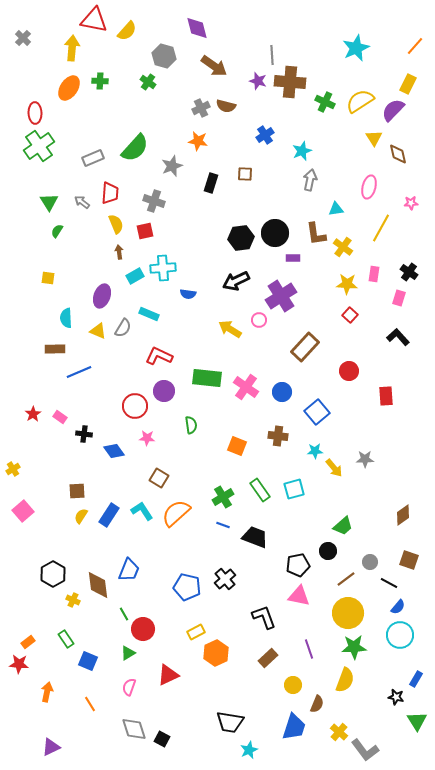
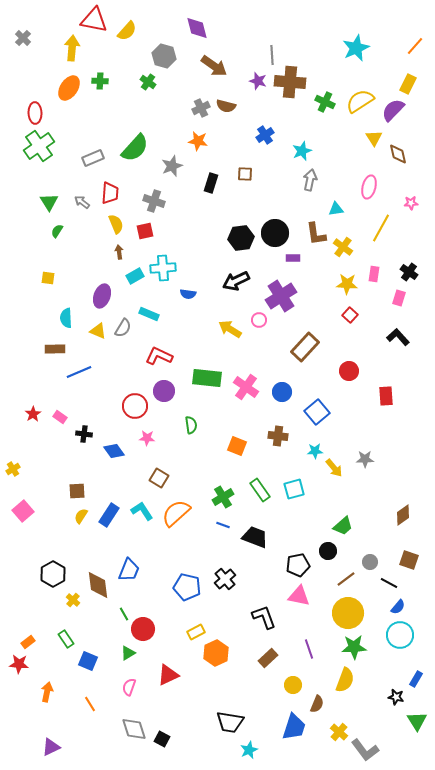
yellow cross at (73, 600): rotated 16 degrees clockwise
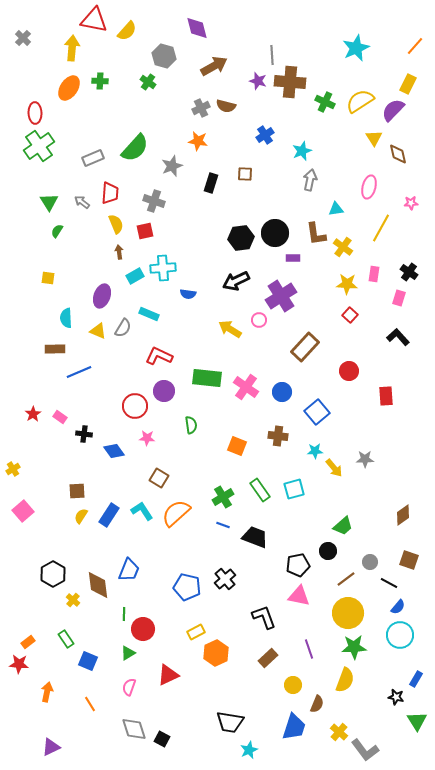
brown arrow at (214, 66): rotated 64 degrees counterclockwise
green line at (124, 614): rotated 32 degrees clockwise
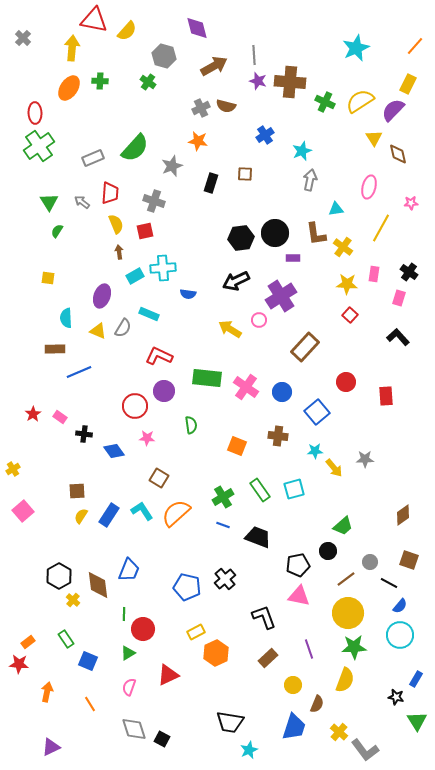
gray line at (272, 55): moved 18 px left
red circle at (349, 371): moved 3 px left, 11 px down
black trapezoid at (255, 537): moved 3 px right
black hexagon at (53, 574): moved 6 px right, 2 px down
blue semicircle at (398, 607): moved 2 px right, 1 px up
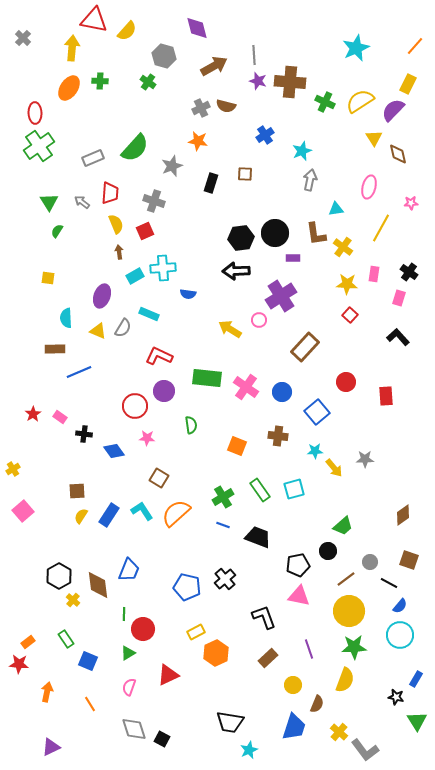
red square at (145, 231): rotated 12 degrees counterclockwise
black arrow at (236, 281): moved 10 px up; rotated 24 degrees clockwise
yellow circle at (348, 613): moved 1 px right, 2 px up
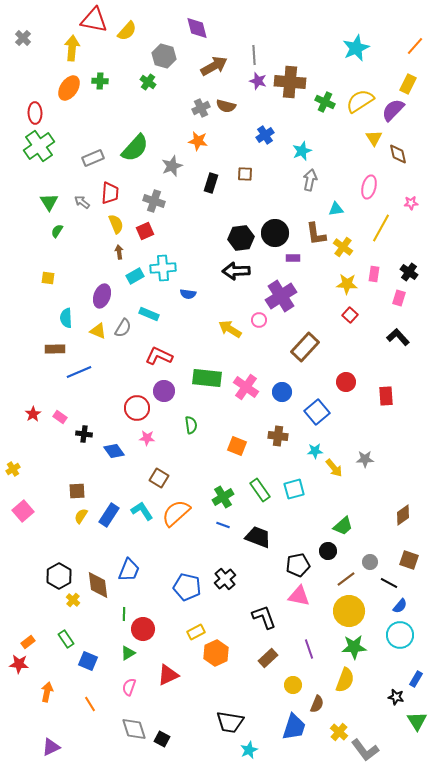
red circle at (135, 406): moved 2 px right, 2 px down
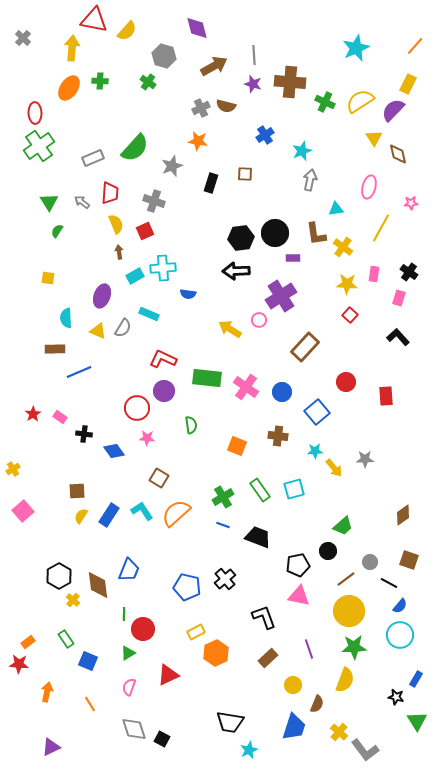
purple star at (258, 81): moved 5 px left, 3 px down
red L-shape at (159, 356): moved 4 px right, 3 px down
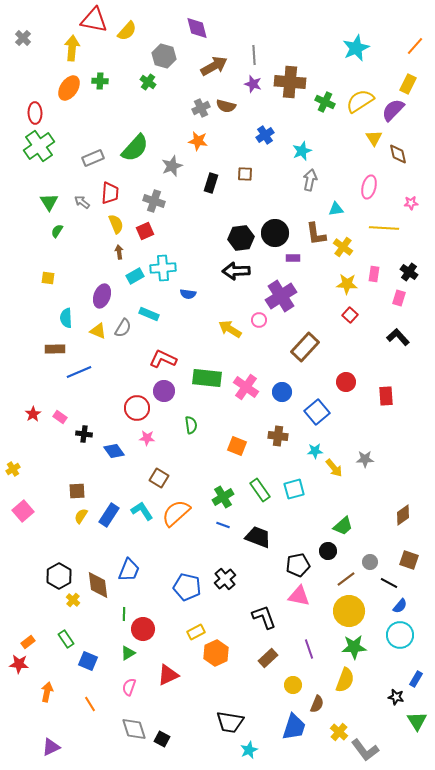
yellow line at (381, 228): moved 3 px right; rotated 64 degrees clockwise
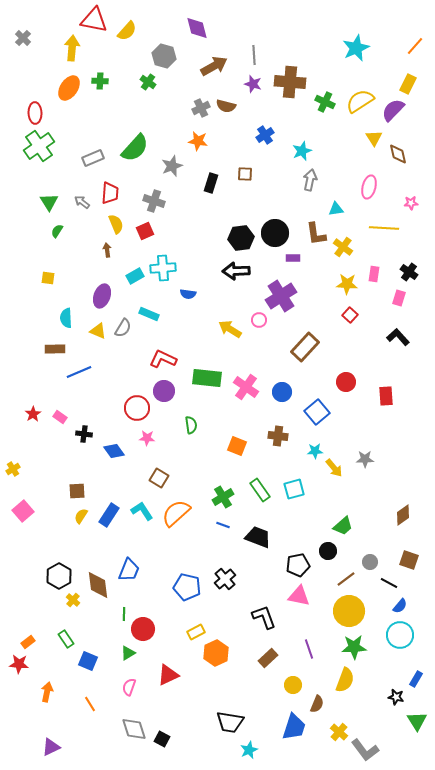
brown arrow at (119, 252): moved 12 px left, 2 px up
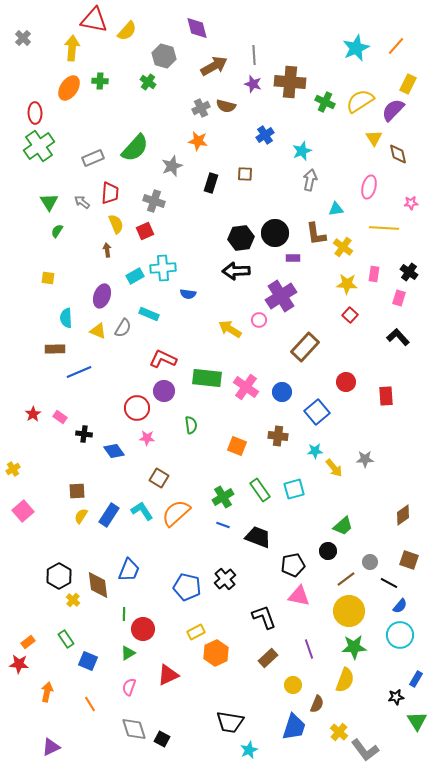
orange line at (415, 46): moved 19 px left
black pentagon at (298, 565): moved 5 px left
black star at (396, 697): rotated 21 degrees counterclockwise
